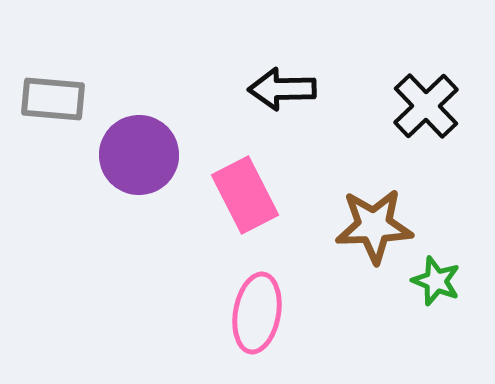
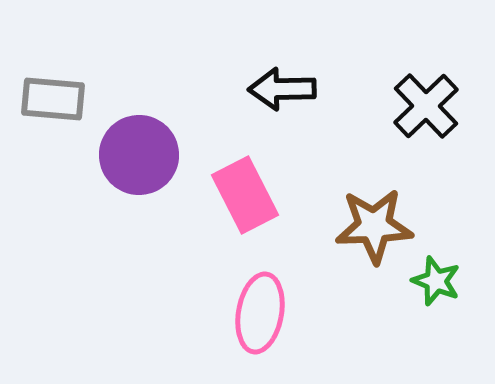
pink ellipse: moved 3 px right
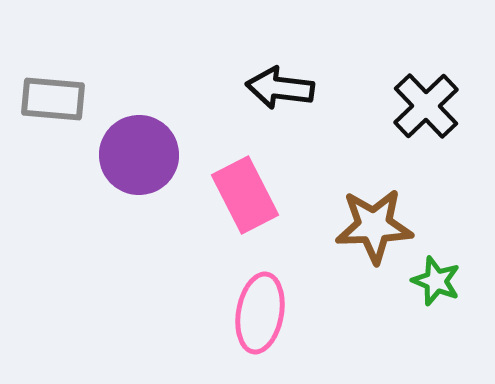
black arrow: moved 2 px left, 1 px up; rotated 8 degrees clockwise
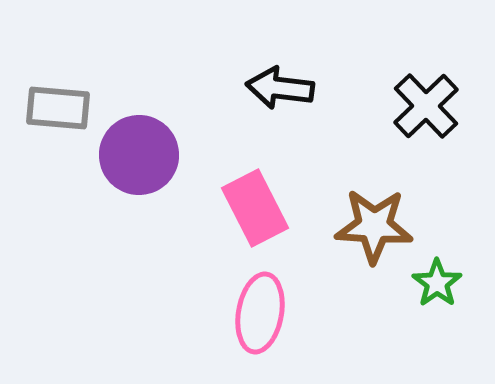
gray rectangle: moved 5 px right, 9 px down
pink rectangle: moved 10 px right, 13 px down
brown star: rotated 6 degrees clockwise
green star: moved 1 px right, 2 px down; rotated 15 degrees clockwise
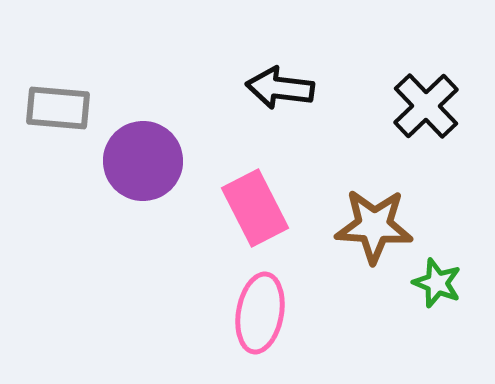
purple circle: moved 4 px right, 6 px down
green star: rotated 15 degrees counterclockwise
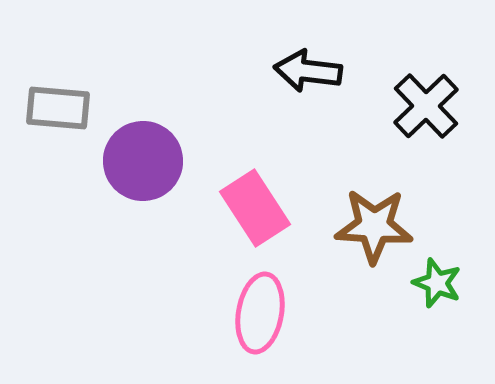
black arrow: moved 28 px right, 17 px up
pink rectangle: rotated 6 degrees counterclockwise
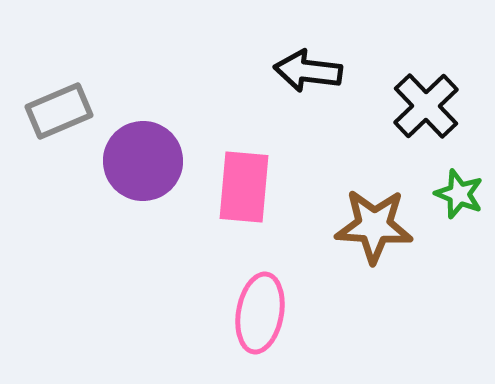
gray rectangle: moved 1 px right, 3 px down; rotated 28 degrees counterclockwise
pink rectangle: moved 11 px left, 21 px up; rotated 38 degrees clockwise
green star: moved 22 px right, 89 px up
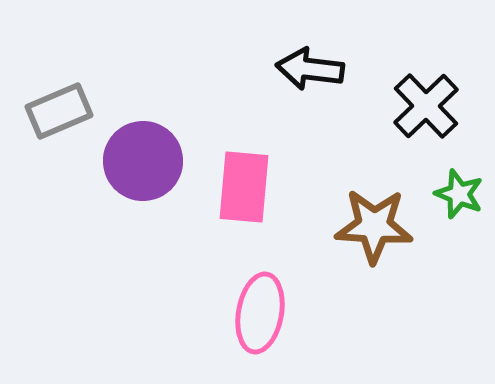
black arrow: moved 2 px right, 2 px up
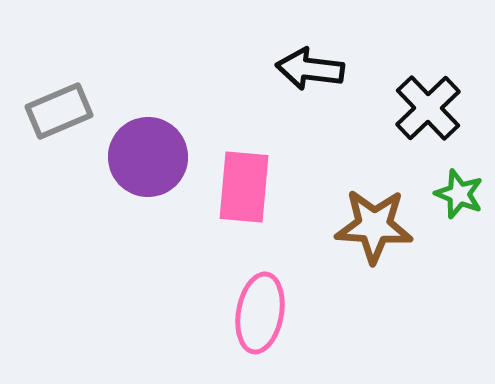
black cross: moved 2 px right, 2 px down
purple circle: moved 5 px right, 4 px up
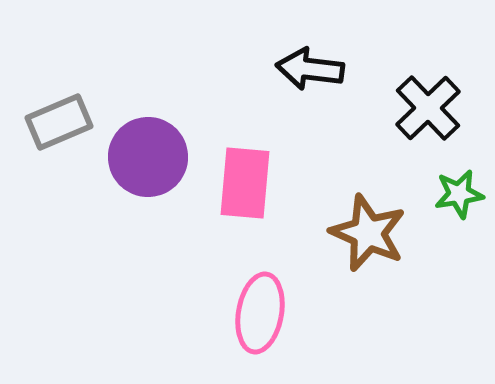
gray rectangle: moved 11 px down
pink rectangle: moved 1 px right, 4 px up
green star: rotated 30 degrees counterclockwise
brown star: moved 6 px left, 7 px down; rotated 20 degrees clockwise
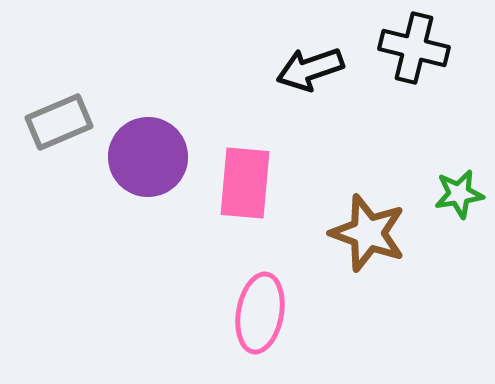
black arrow: rotated 26 degrees counterclockwise
black cross: moved 14 px left, 60 px up; rotated 32 degrees counterclockwise
brown star: rotated 4 degrees counterclockwise
